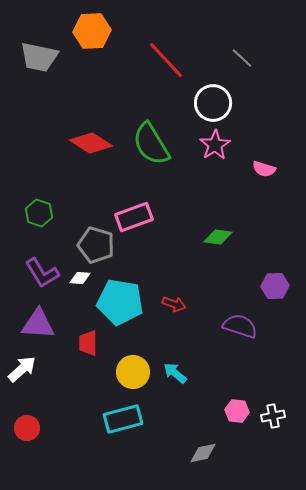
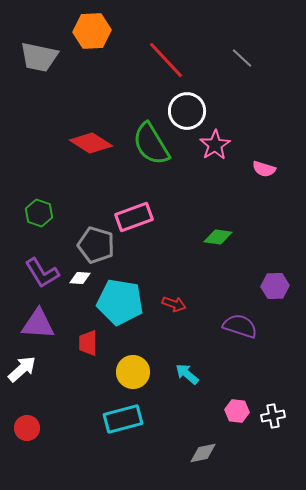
white circle: moved 26 px left, 8 px down
cyan arrow: moved 12 px right, 1 px down
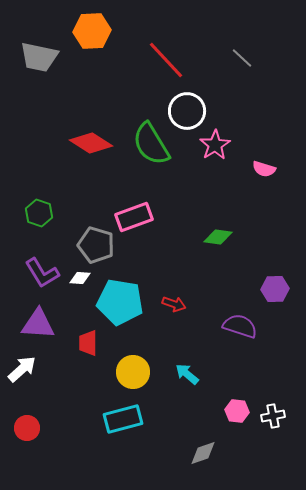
purple hexagon: moved 3 px down
gray diamond: rotated 8 degrees counterclockwise
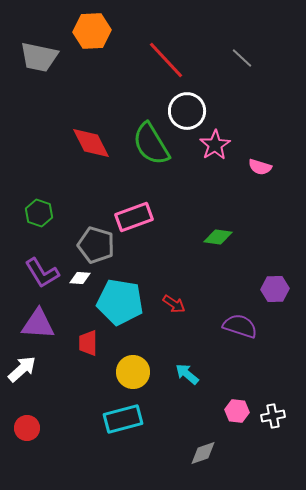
red diamond: rotated 30 degrees clockwise
pink semicircle: moved 4 px left, 2 px up
red arrow: rotated 15 degrees clockwise
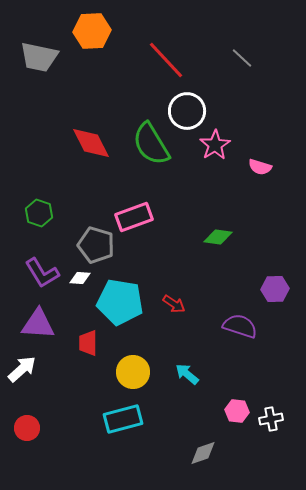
white cross: moved 2 px left, 3 px down
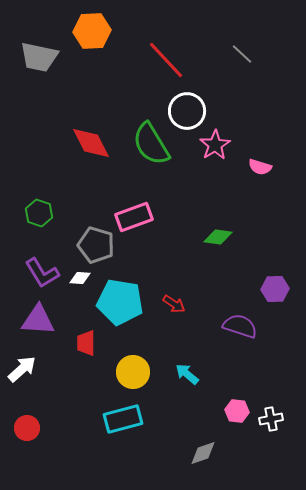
gray line: moved 4 px up
purple triangle: moved 4 px up
red trapezoid: moved 2 px left
